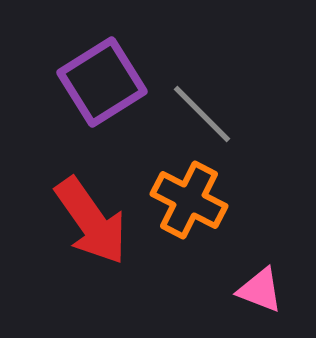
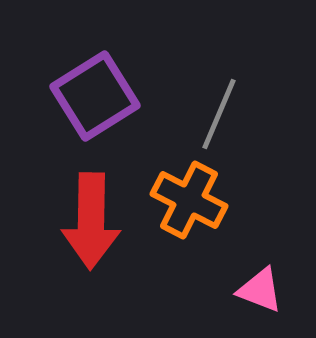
purple square: moved 7 px left, 14 px down
gray line: moved 17 px right; rotated 68 degrees clockwise
red arrow: rotated 36 degrees clockwise
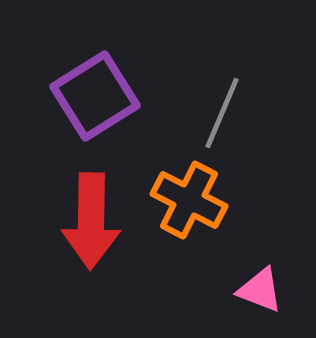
gray line: moved 3 px right, 1 px up
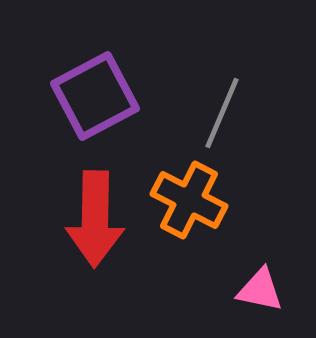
purple square: rotated 4 degrees clockwise
red arrow: moved 4 px right, 2 px up
pink triangle: rotated 9 degrees counterclockwise
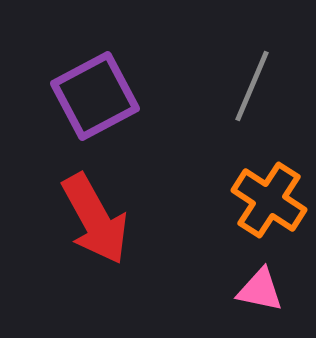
gray line: moved 30 px right, 27 px up
orange cross: moved 80 px right; rotated 6 degrees clockwise
red arrow: rotated 30 degrees counterclockwise
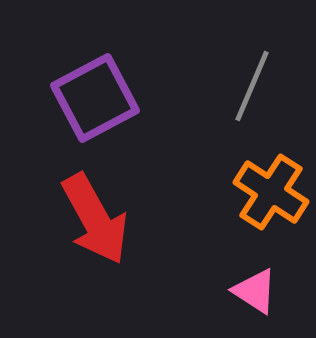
purple square: moved 2 px down
orange cross: moved 2 px right, 8 px up
pink triangle: moved 5 px left, 1 px down; rotated 21 degrees clockwise
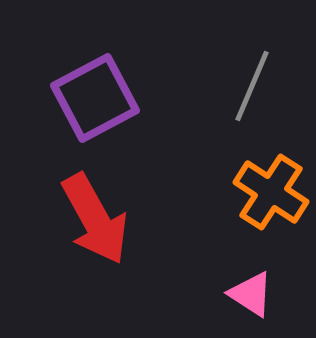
pink triangle: moved 4 px left, 3 px down
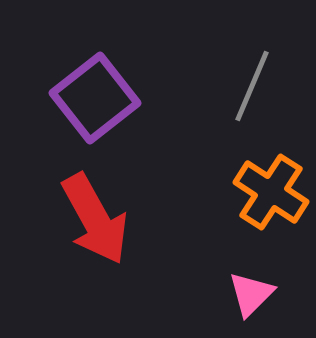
purple square: rotated 10 degrees counterclockwise
pink triangle: rotated 42 degrees clockwise
